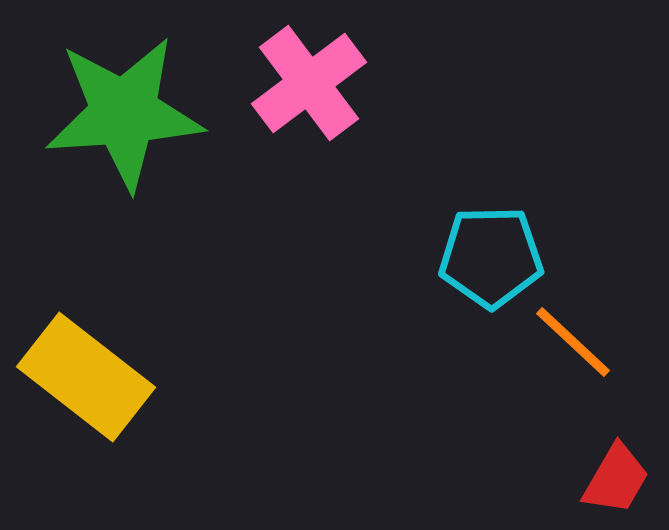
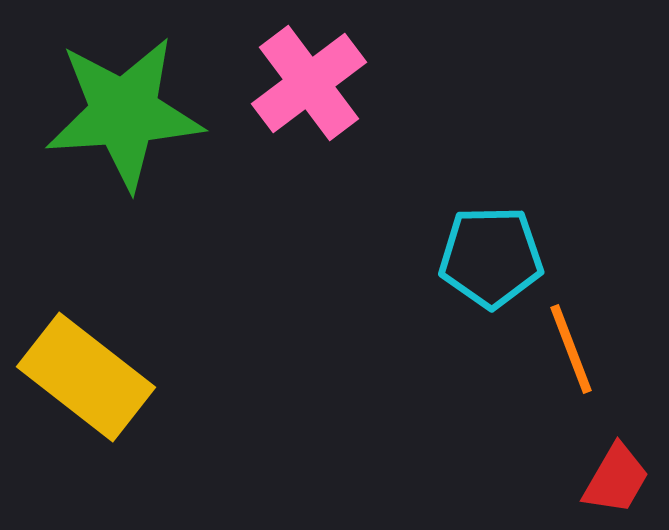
orange line: moved 2 px left, 7 px down; rotated 26 degrees clockwise
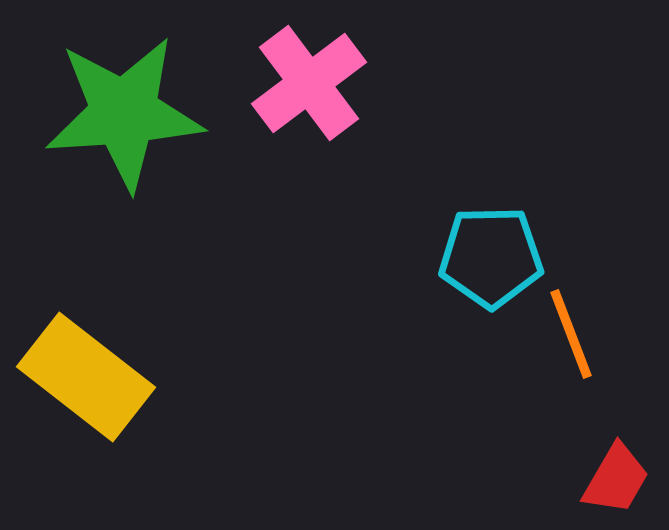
orange line: moved 15 px up
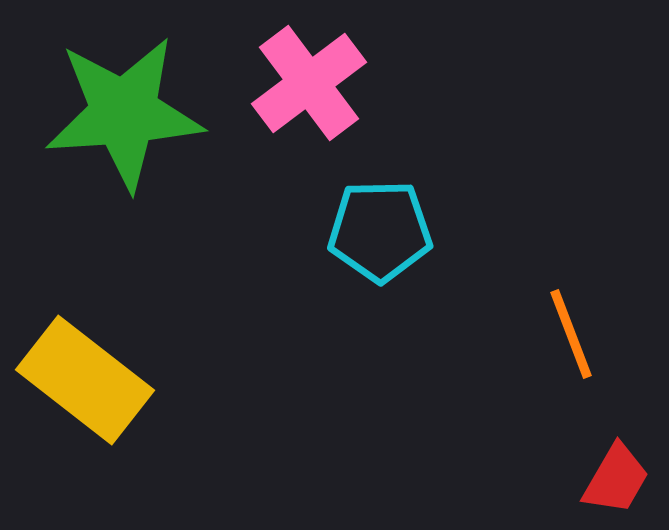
cyan pentagon: moved 111 px left, 26 px up
yellow rectangle: moved 1 px left, 3 px down
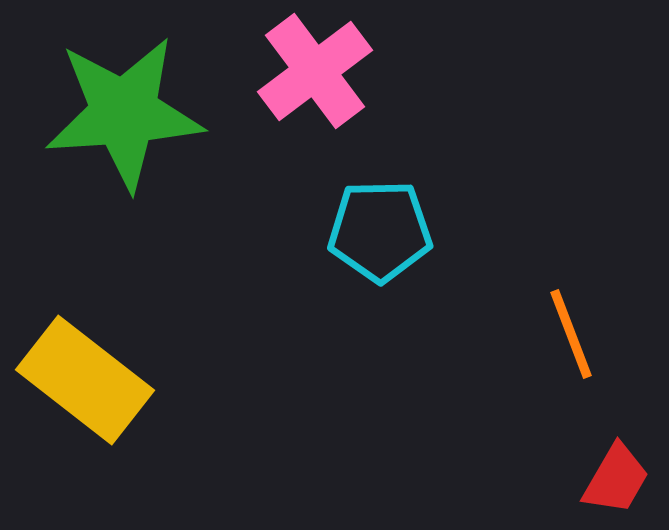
pink cross: moved 6 px right, 12 px up
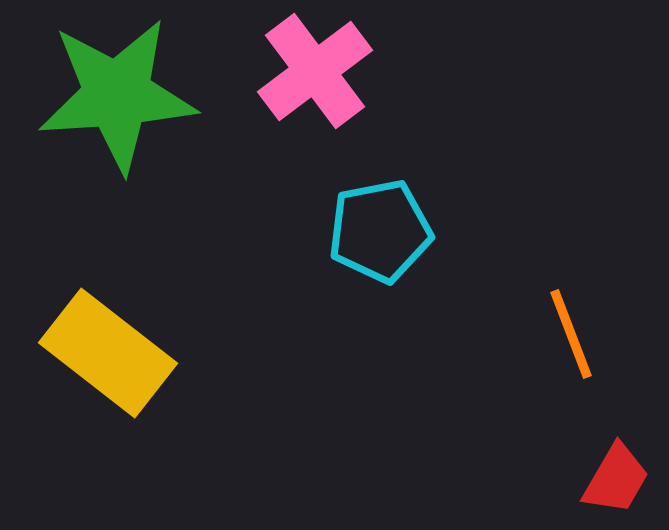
green star: moved 7 px left, 18 px up
cyan pentagon: rotated 10 degrees counterclockwise
yellow rectangle: moved 23 px right, 27 px up
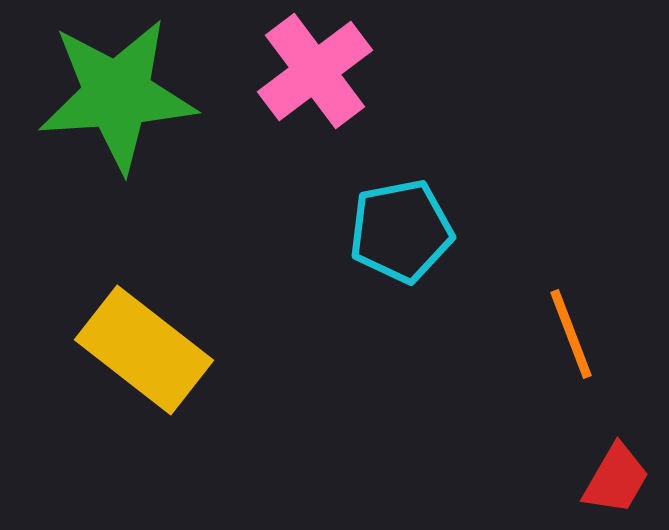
cyan pentagon: moved 21 px right
yellow rectangle: moved 36 px right, 3 px up
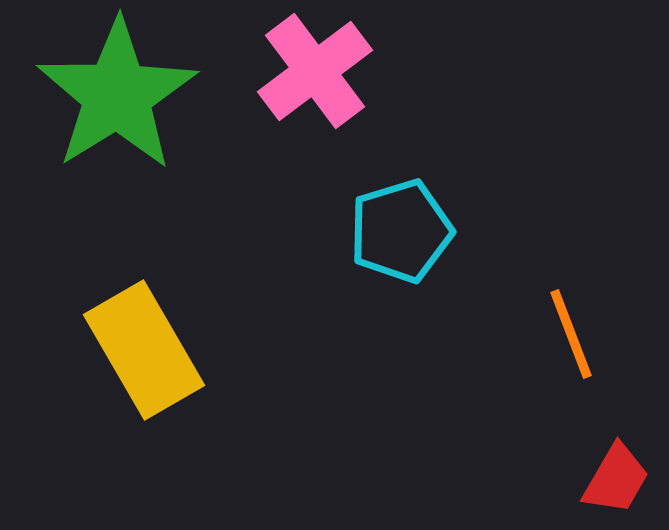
green star: rotated 28 degrees counterclockwise
cyan pentagon: rotated 6 degrees counterclockwise
yellow rectangle: rotated 22 degrees clockwise
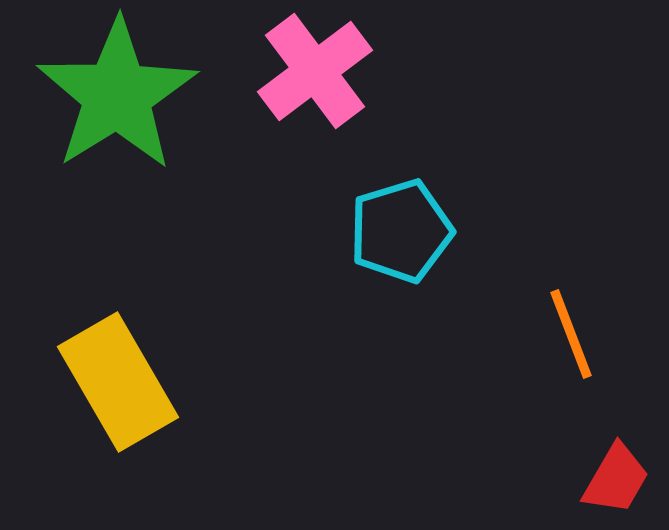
yellow rectangle: moved 26 px left, 32 px down
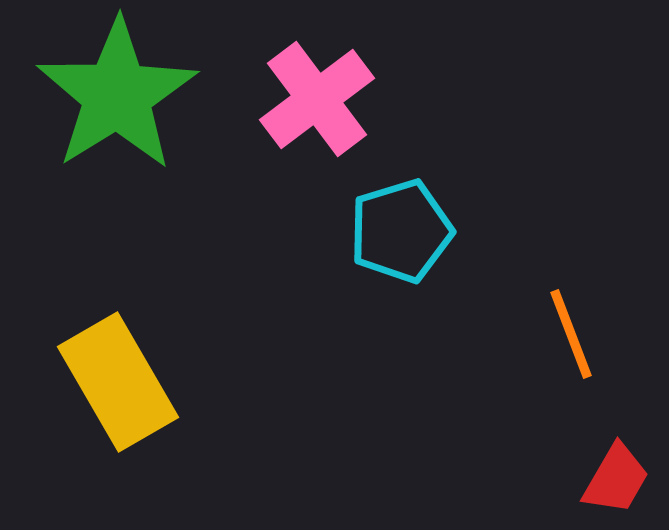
pink cross: moved 2 px right, 28 px down
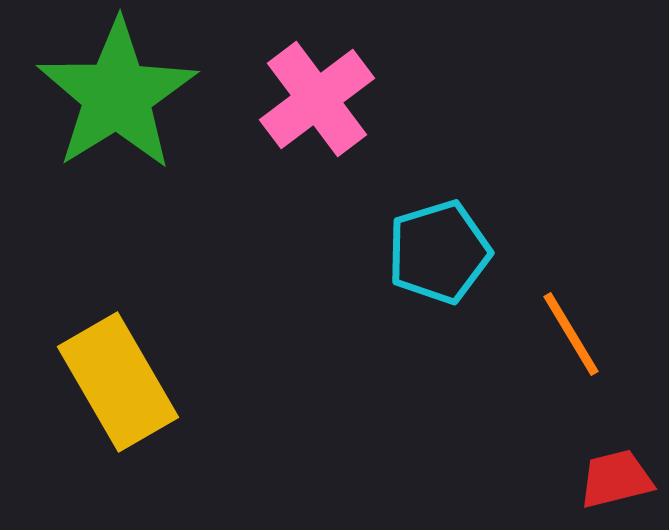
cyan pentagon: moved 38 px right, 21 px down
orange line: rotated 10 degrees counterclockwise
red trapezoid: rotated 134 degrees counterclockwise
